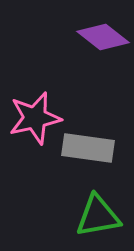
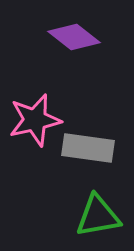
purple diamond: moved 29 px left
pink star: moved 2 px down
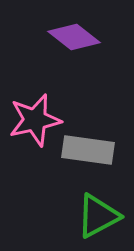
gray rectangle: moved 2 px down
green triangle: rotated 18 degrees counterclockwise
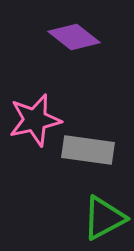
green triangle: moved 6 px right, 2 px down
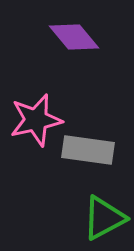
purple diamond: rotated 12 degrees clockwise
pink star: moved 1 px right
